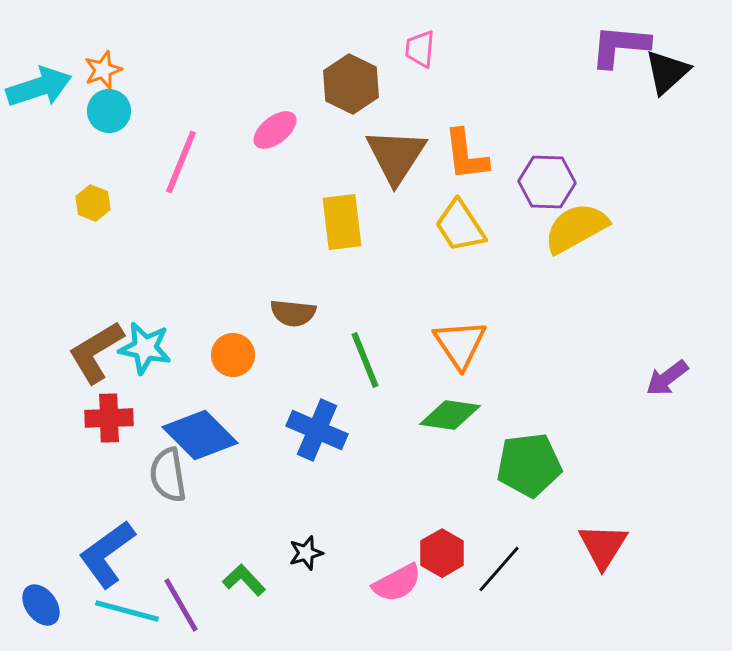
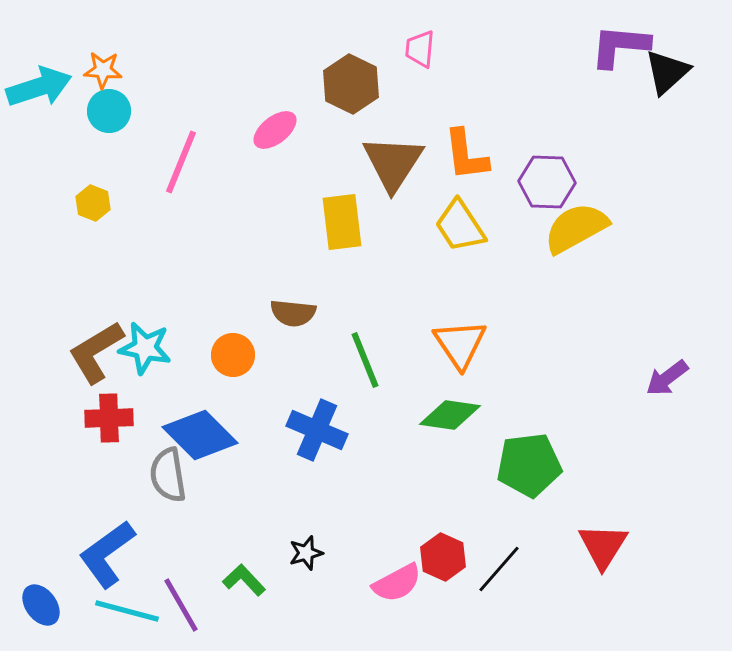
orange star: rotated 24 degrees clockwise
brown triangle: moved 3 px left, 7 px down
red hexagon: moved 1 px right, 4 px down; rotated 6 degrees counterclockwise
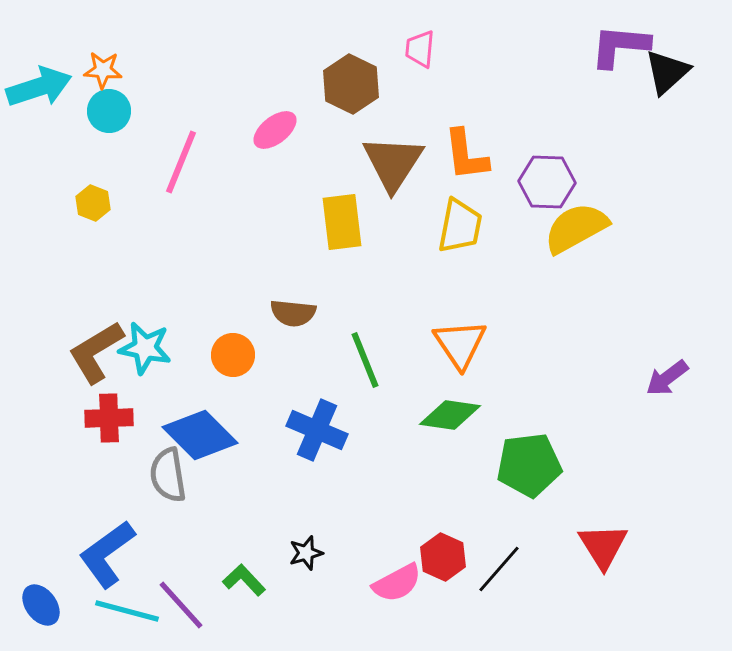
yellow trapezoid: rotated 136 degrees counterclockwise
red triangle: rotated 4 degrees counterclockwise
purple line: rotated 12 degrees counterclockwise
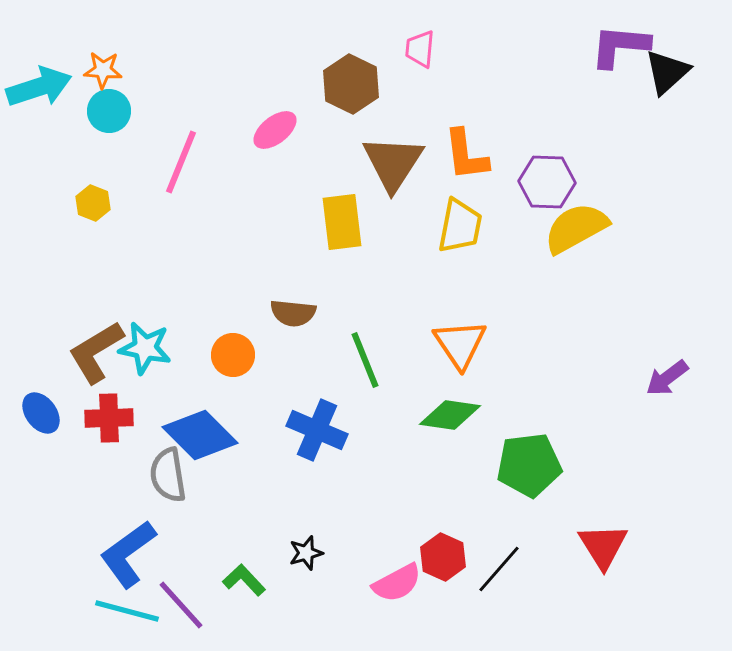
blue L-shape: moved 21 px right
blue ellipse: moved 192 px up
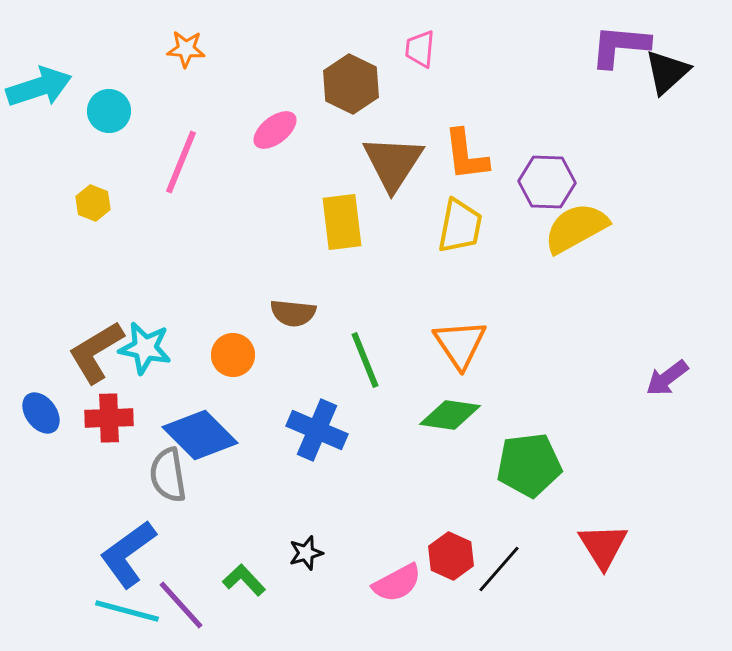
orange star: moved 83 px right, 21 px up
red hexagon: moved 8 px right, 1 px up
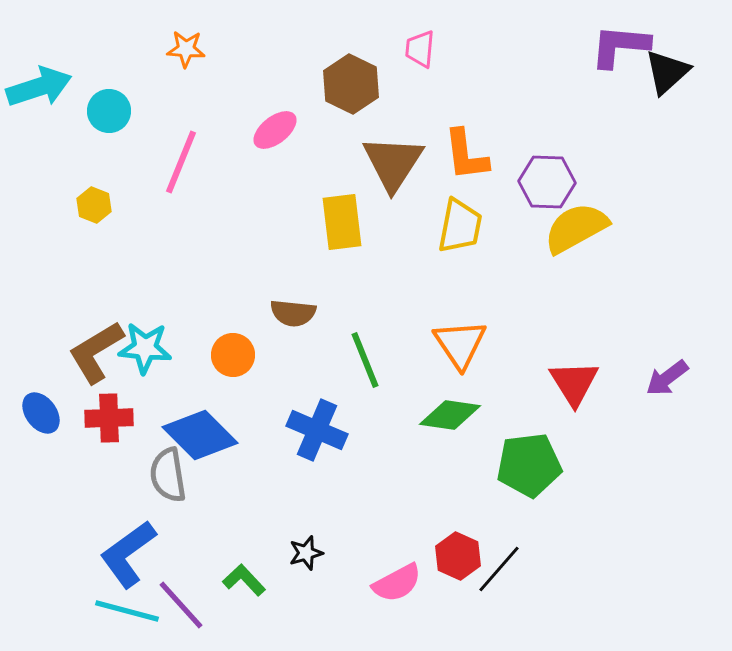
yellow hexagon: moved 1 px right, 2 px down
cyan star: rotated 6 degrees counterclockwise
red triangle: moved 29 px left, 163 px up
red hexagon: moved 7 px right
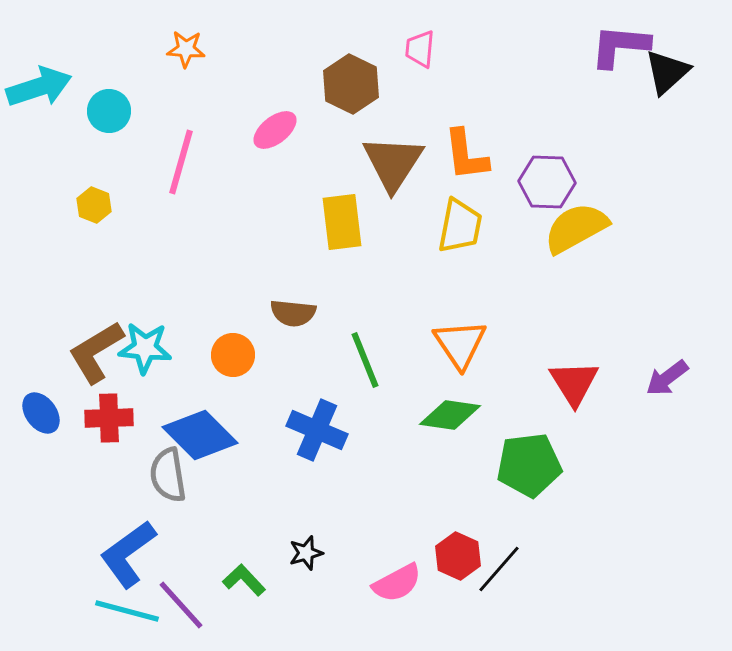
pink line: rotated 6 degrees counterclockwise
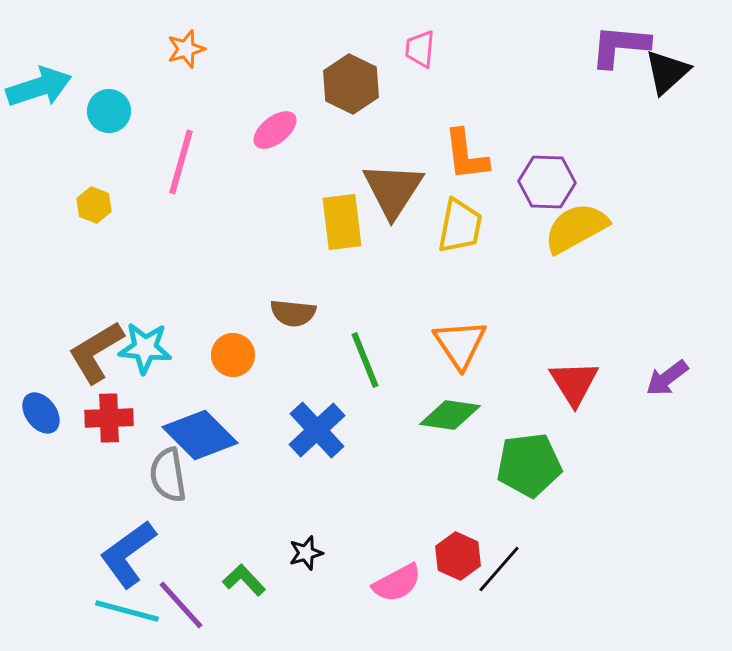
orange star: rotated 21 degrees counterclockwise
brown triangle: moved 27 px down
blue cross: rotated 24 degrees clockwise
